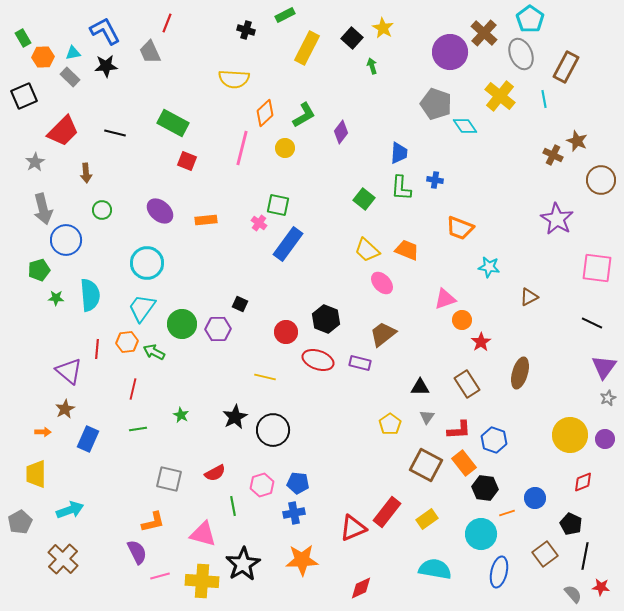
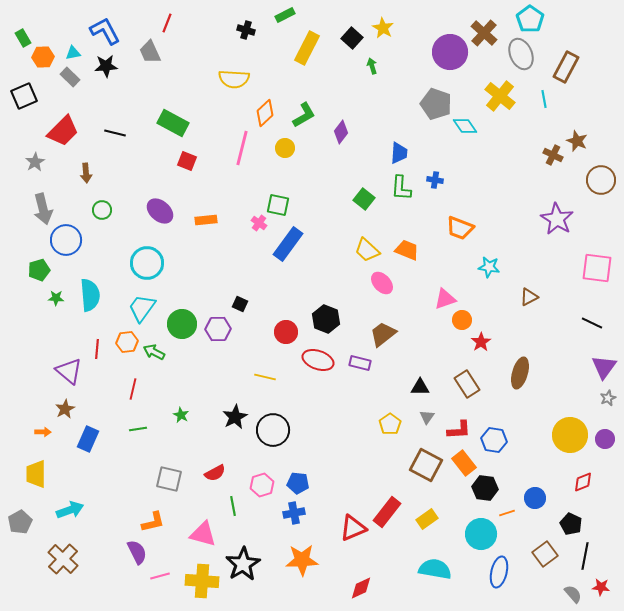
blue hexagon at (494, 440): rotated 10 degrees counterclockwise
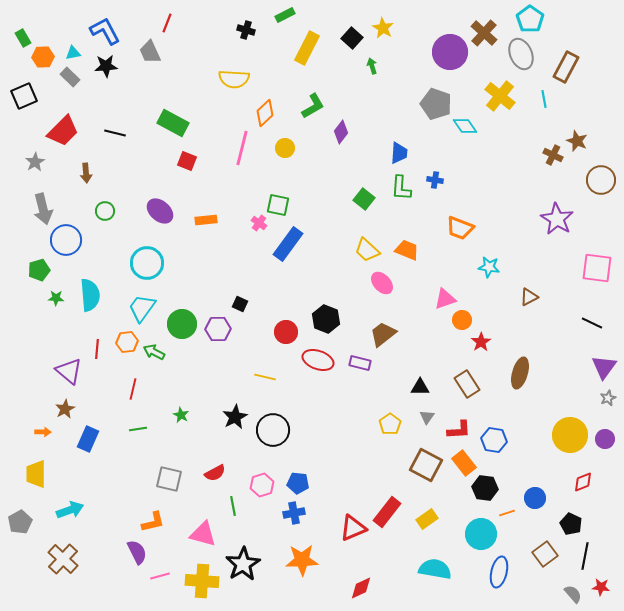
green L-shape at (304, 115): moved 9 px right, 9 px up
green circle at (102, 210): moved 3 px right, 1 px down
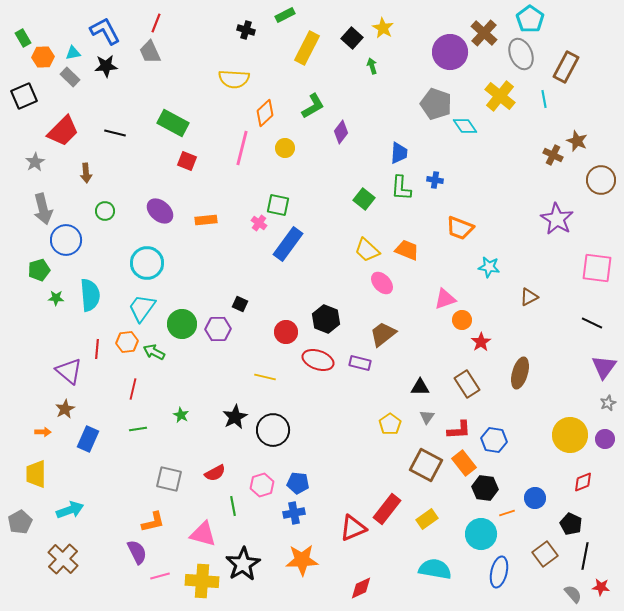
red line at (167, 23): moved 11 px left
gray star at (608, 398): moved 5 px down
red rectangle at (387, 512): moved 3 px up
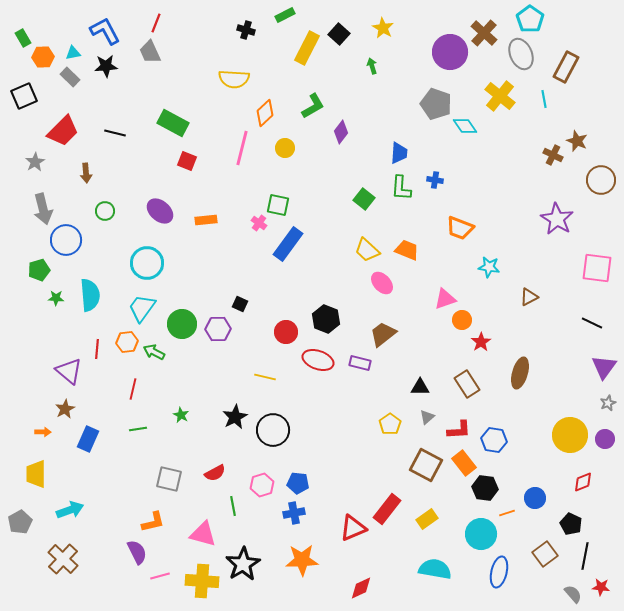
black square at (352, 38): moved 13 px left, 4 px up
gray triangle at (427, 417): rotated 14 degrees clockwise
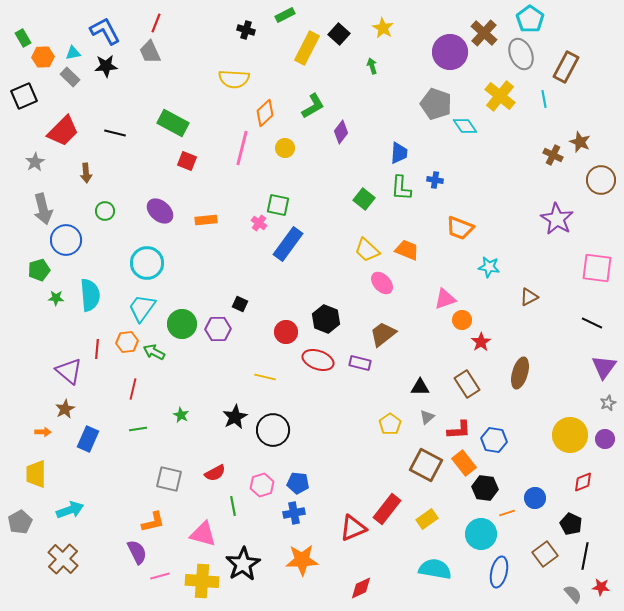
brown star at (577, 141): moved 3 px right, 1 px down
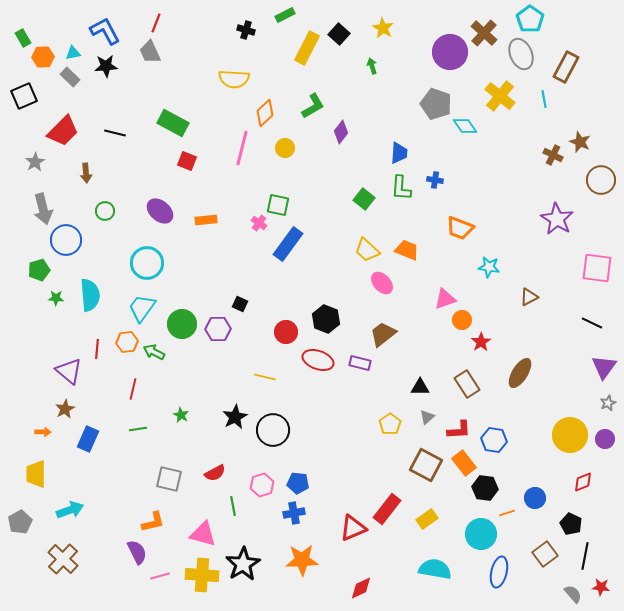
brown ellipse at (520, 373): rotated 16 degrees clockwise
yellow cross at (202, 581): moved 6 px up
